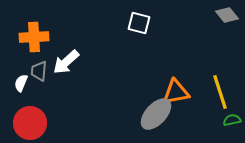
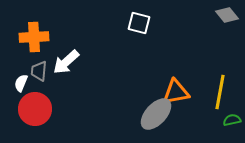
yellow line: rotated 28 degrees clockwise
red circle: moved 5 px right, 14 px up
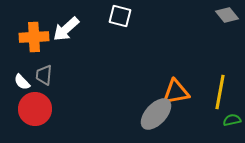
white square: moved 19 px left, 7 px up
white arrow: moved 33 px up
gray trapezoid: moved 5 px right, 4 px down
white semicircle: moved 1 px right, 1 px up; rotated 66 degrees counterclockwise
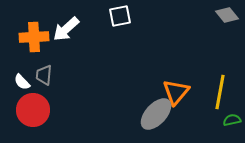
white square: rotated 25 degrees counterclockwise
orange triangle: rotated 40 degrees counterclockwise
red circle: moved 2 px left, 1 px down
